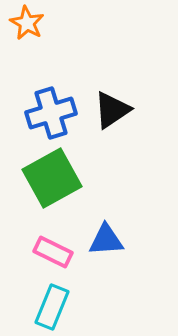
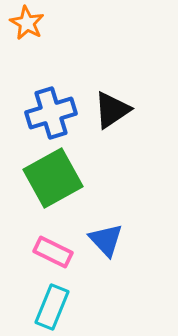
green square: moved 1 px right
blue triangle: rotated 51 degrees clockwise
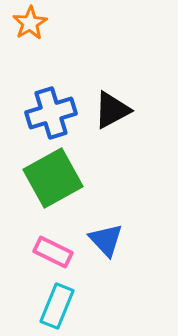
orange star: moved 3 px right; rotated 12 degrees clockwise
black triangle: rotated 6 degrees clockwise
cyan rectangle: moved 5 px right, 1 px up
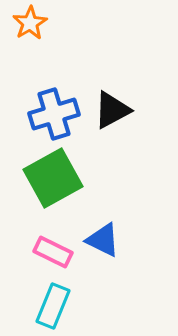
blue cross: moved 3 px right, 1 px down
blue triangle: moved 3 px left; rotated 21 degrees counterclockwise
cyan rectangle: moved 4 px left
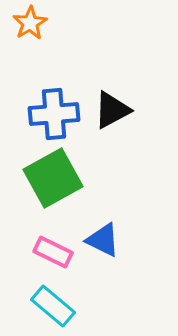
blue cross: rotated 12 degrees clockwise
cyan rectangle: rotated 72 degrees counterclockwise
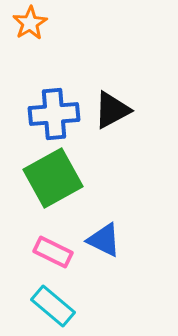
blue triangle: moved 1 px right
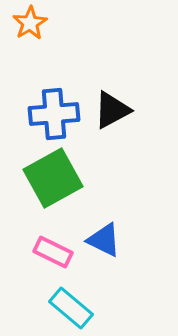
cyan rectangle: moved 18 px right, 2 px down
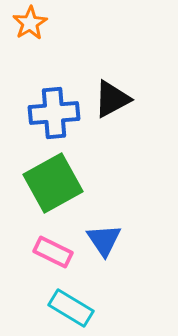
black triangle: moved 11 px up
blue cross: moved 1 px up
green square: moved 5 px down
blue triangle: rotated 30 degrees clockwise
cyan rectangle: rotated 9 degrees counterclockwise
